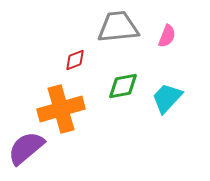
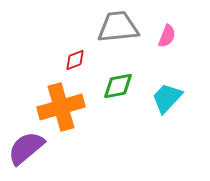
green diamond: moved 5 px left
orange cross: moved 2 px up
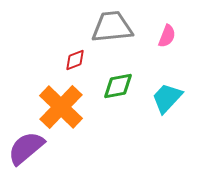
gray trapezoid: moved 6 px left
orange cross: rotated 30 degrees counterclockwise
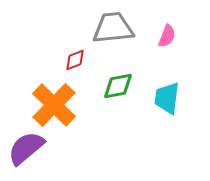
gray trapezoid: moved 1 px right, 1 px down
cyan trapezoid: rotated 36 degrees counterclockwise
orange cross: moved 7 px left, 2 px up
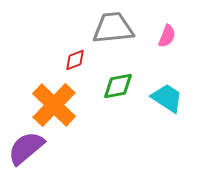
cyan trapezoid: rotated 116 degrees clockwise
